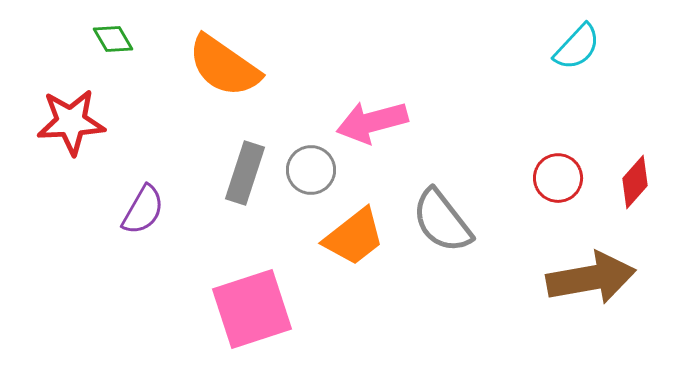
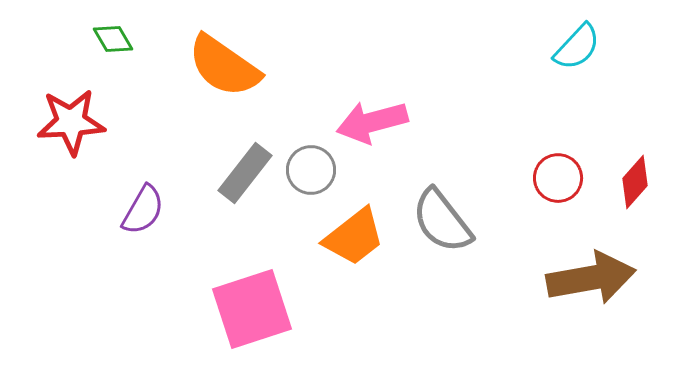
gray rectangle: rotated 20 degrees clockwise
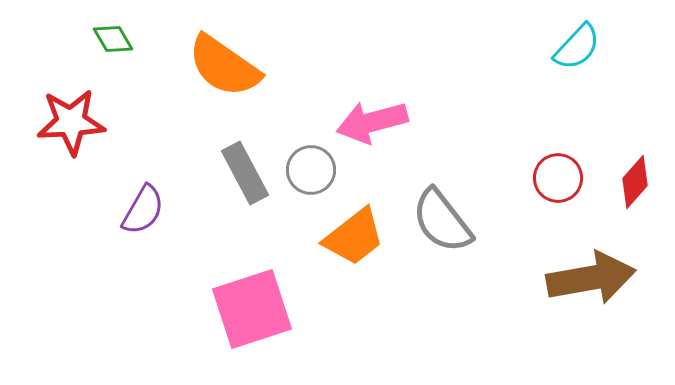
gray rectangle: rotated 66 degrees counterclockwise
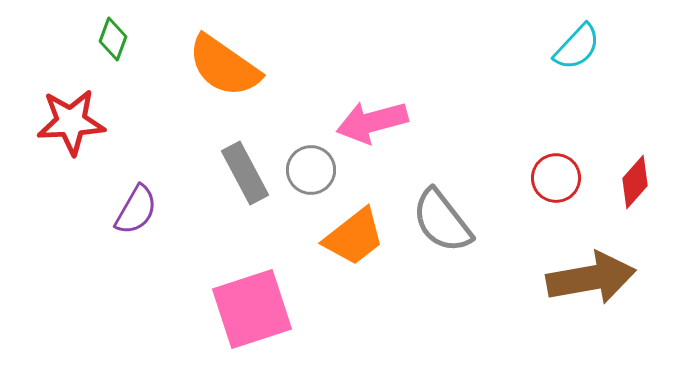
green diamond: rotated 51 degrees clockwise
red circle: moved 2 px left
purple semicircle: moved 7 px left
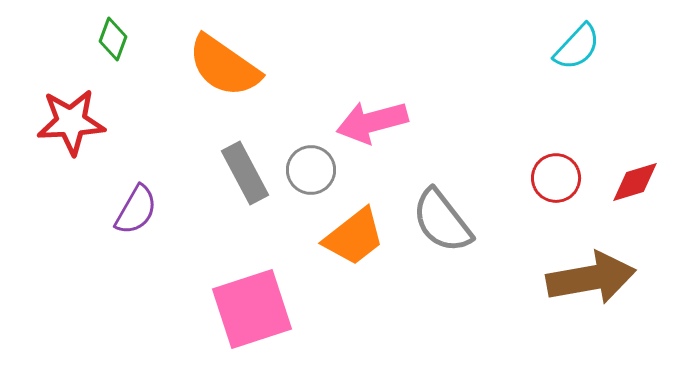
red diamond: rotated 32 degrees clockwise
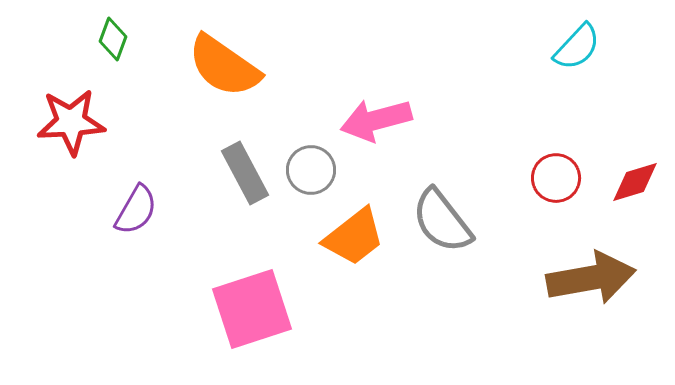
pink arrow: moved 4 px right, 2 px up
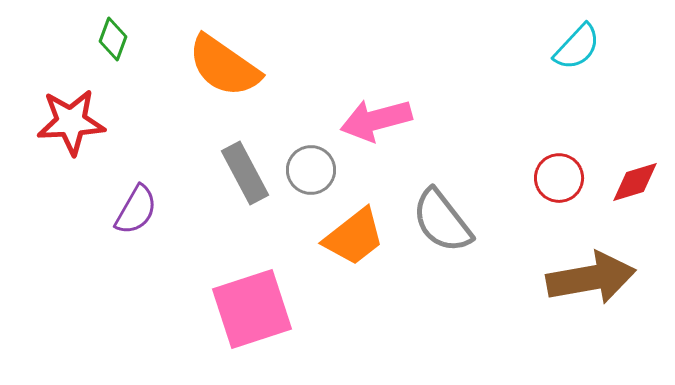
red circle: moved 3 px right
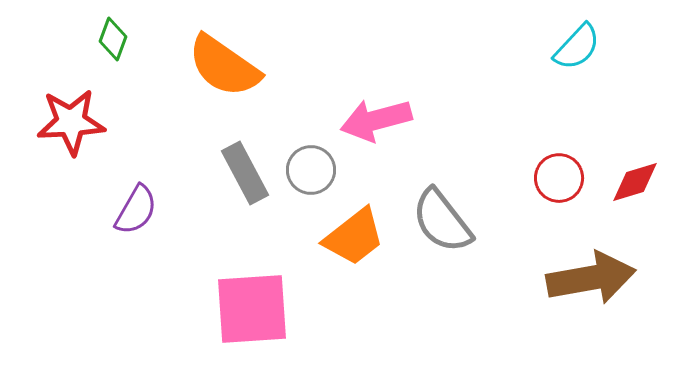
pink square: rotated 14 degrees clockwise
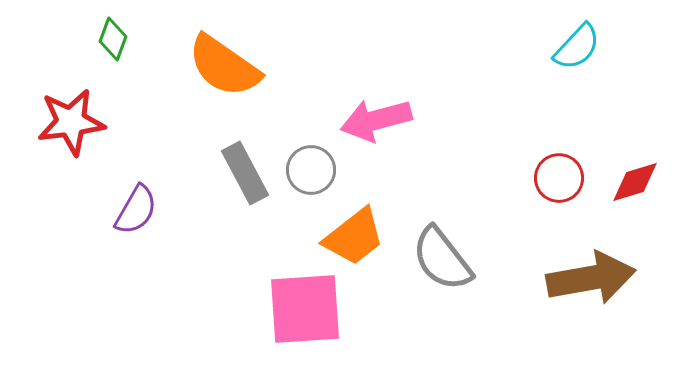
red star: rotated 4 degrees counterclockwise
gray semicircle: moved 38 px down
pink square: moved 53 px right
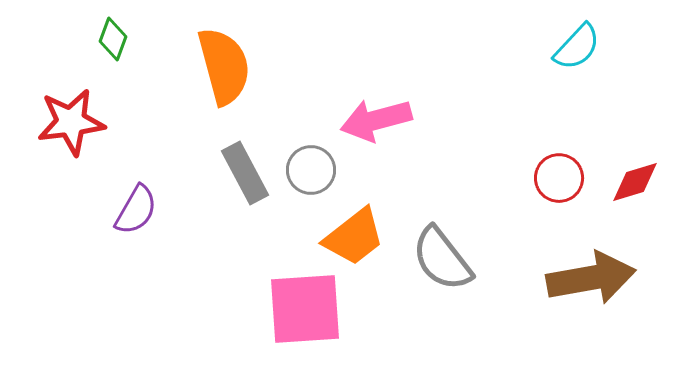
orange semicircle: rotated 140 degrees counterclockwise
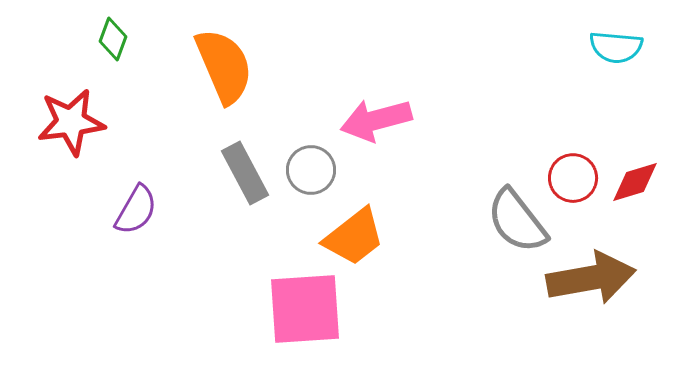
cyan semicircle: moved 39 px right; rotated 52 degrees clockwise
orange semicircle: rotated 8 degrees counterclockwise
red circle: moved 14 px right
gray semicircle: moved 75 px right, 38 px up
